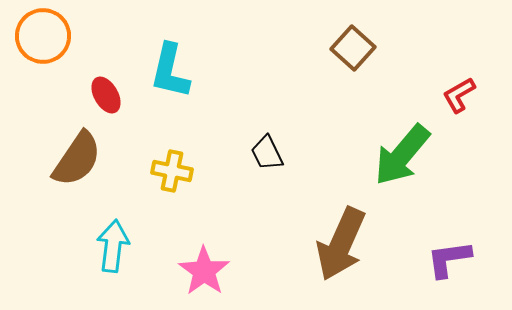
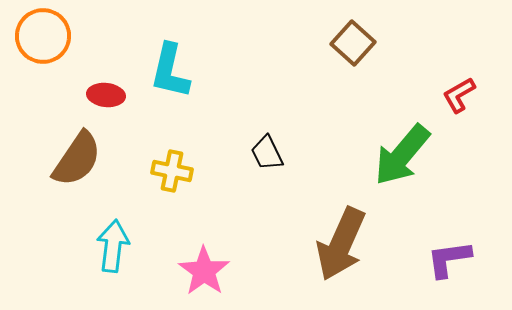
brown square: moved 5 px up
red ellipse: rotated 54 degrees counterclockwise
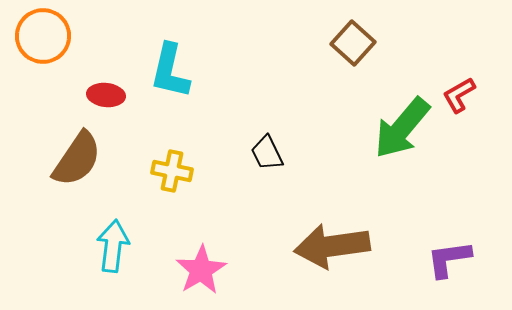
green arrow: moved 27 px up
brown arrow: moved 9 px left, 2 px down; rotated 58 degrees clockwise
pink star: moved 3 px left, 1 px up; rotated 6 degrees clockwise
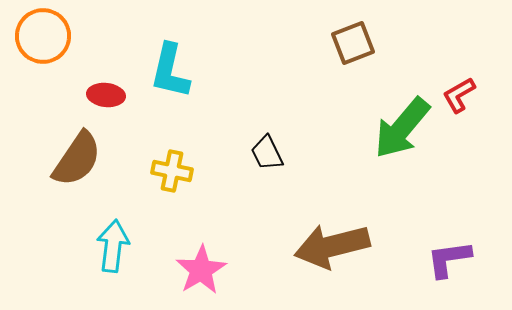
brown square: rotated 27 degrees clockwise
brown arrow: rotated 6 degrees counterclockwise
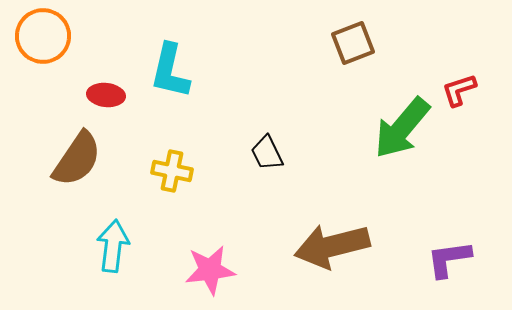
red L-shape: moved 5 px up; rotated 12 degrees clockwise
pink star: moved 9 px right; rotated 24 degrees clockwise
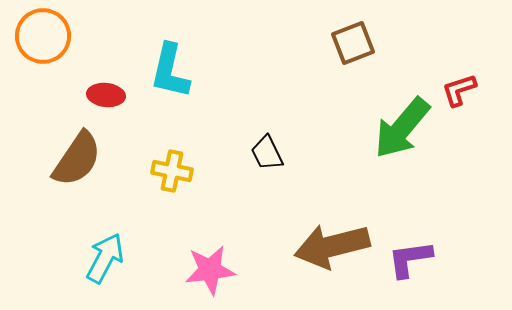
cyan arrow: moved 8 px left, 12 px down; rotated 21 degrees clockwise
purple L-shape: moved 39 px left
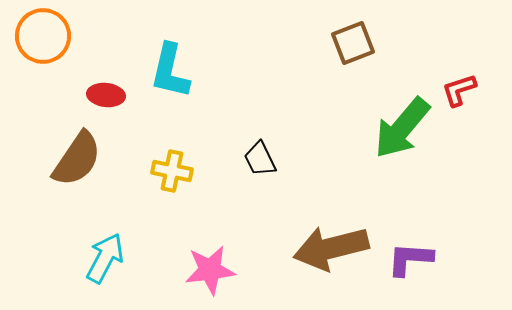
black trapezoid: moved 7 px left, 6 px down
brown arrow: moved 1 px left, 2 px down
purple L-shape: rotated 12 degrees clockwise
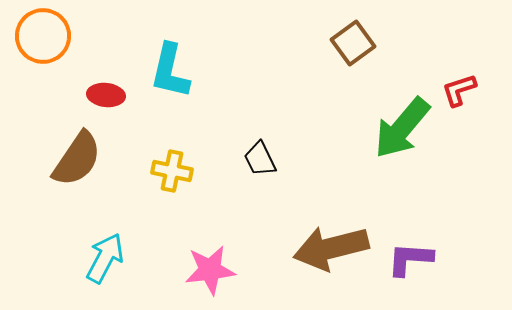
brown square: rotated 15 degrees counterclockwise
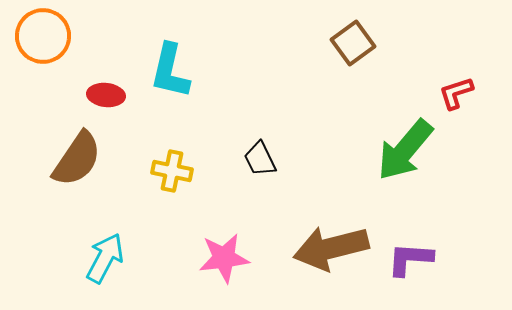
red L-shape: moved 3 px left, 3 px down
green arrow: moved 3 px right, 22 px down
pink star: moved 14 px right, 12 px up
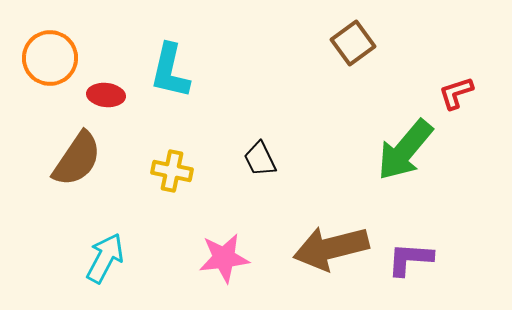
orange circle: moved 7 px right, 22 px down
